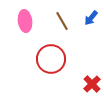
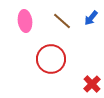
brown line: rotated 18 degrees counterclockwise
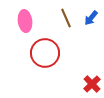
brown line: moved 4 px right, 3 px up; rotated 24 degrees clockwise
red circle: moved 6 px left, 6 px up
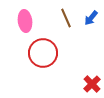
red circle: moved 2 px left
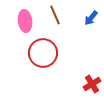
brown line: moved 11 px left, 3 px up
red cross: rotated 12 degrees clockwise
